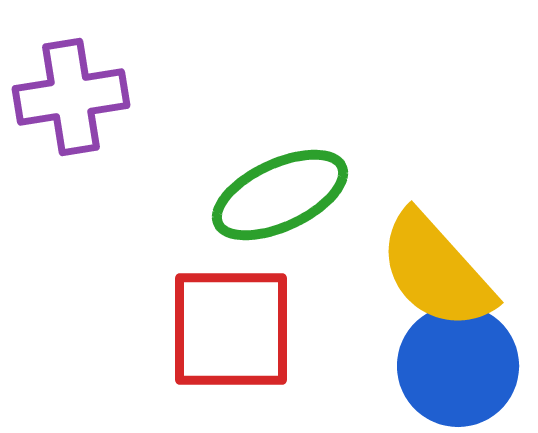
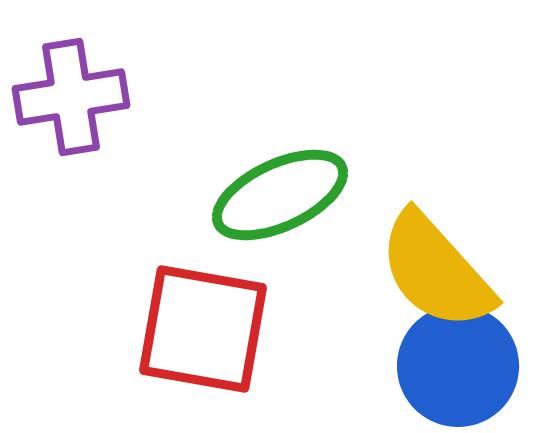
red square: moved 28 px left; rotated 10 degrees clockwise
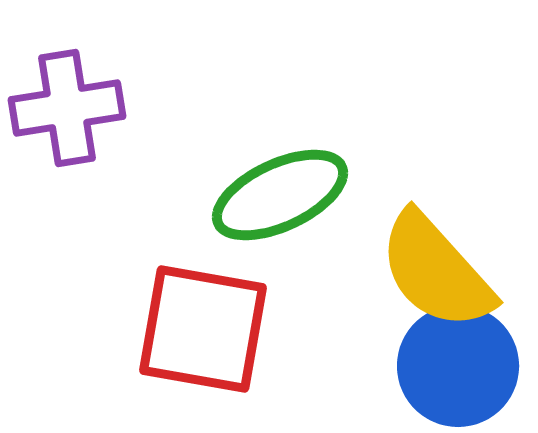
purple cross: moved 4 px left, 11 px down
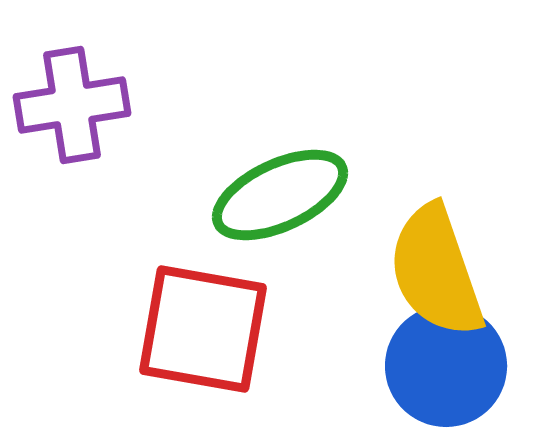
purple cross: moved 5 px right, 3 px up
yellow semicircle: rotated 23 degrees clockwise
blue circle: moved 12 px left
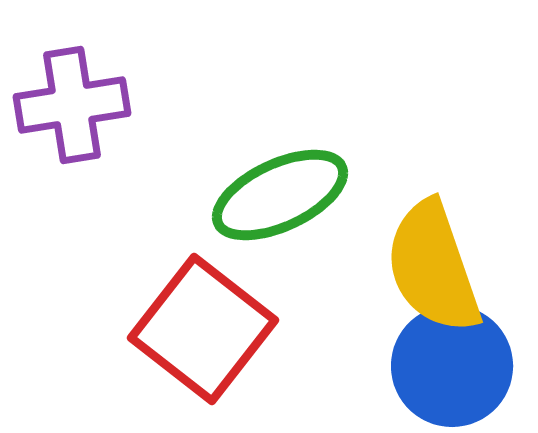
yellow semicircle: moved 3 px left, 4 px up
red square: rotated 28 degrees clockwise
blue circle: moved 6 px right
